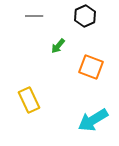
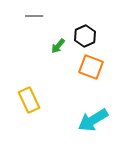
black hexagon: moved 20 px down
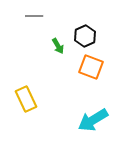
green arrow: rotated 70 degrees counterclockwise
yellow rectangle: moved 3 px left, 1 px up
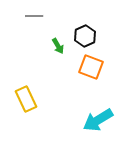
cyan arrow: moved 5 px right
